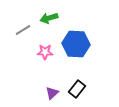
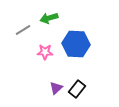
purple triangle: moved 4 px right, 5 px up
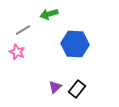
green arrow: moved 4 px up
blue hexagon: moved 1 px left
pink star: moved 28 px left; rotated 21 degrees clockwise
purple triangle: moved 1 px left, 1 px up
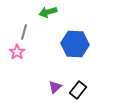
green arrow: moved 1 px left, 2 px up
gray line: moved 1 px right, 2 px down; rotated 42 degrees counterclockwise
pink star: rotated 14 degrees clockwise
black rectangle: moved 1 px right, 1 px down
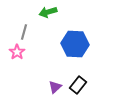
black rectangle: moved 5 px up
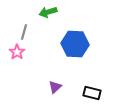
black rectangle: moved 14 px right, 8 px down; rotated 66 degrees clockwise
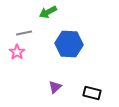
green arrow: rotated 12 degrees counterclockwise
gray line: moved 1 px down; rotated 63 degrees clockwise
blue hexagon: moved 6 px left
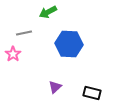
pink star: moved 4 px left, 2 px down
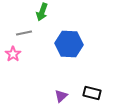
green arrow: moved 6 px left; rotated 42 degrees counterclockwise
purple triangle: moved 6 px right, 9 px down
